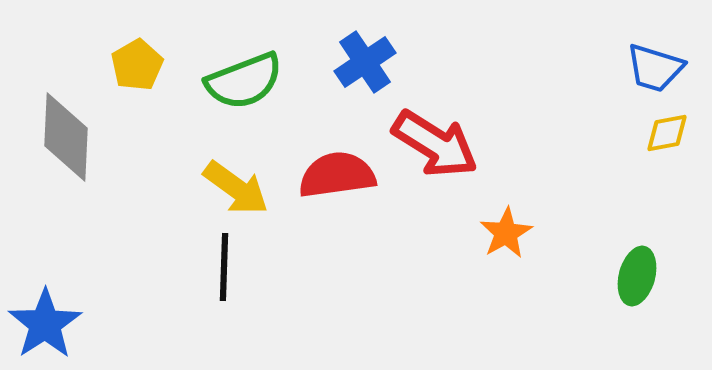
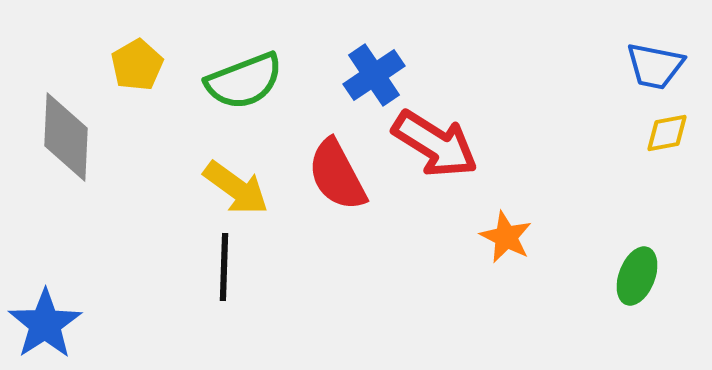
blue cross: moved 9 px right, 13 px down
blue trapezoid: moved 2 px up; rotated 6 degrees counterclockwise
red semicircle: rotated 110 degrees counterclockwise
orange star: moved 4 px down; rotated 16 degrees counterclockwise
green ellipse: rotated 6 degrees clockwise
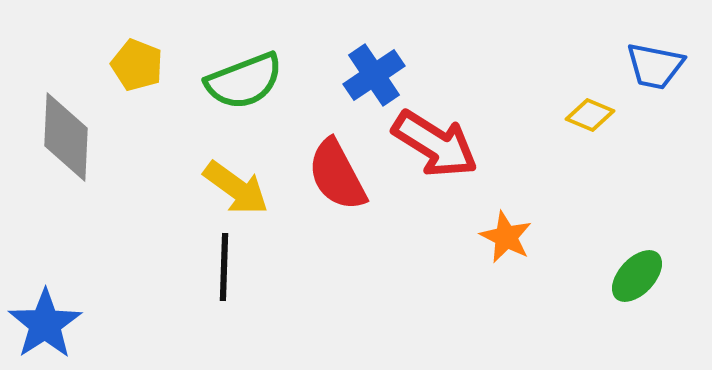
yellow pentagon: rotated 21 degrees counterclockwise
yellow diamond: moved 77 px left, 18 px up; rotated 33 degrees clockwise
green ellipse: rotated 22 degrees clockwise
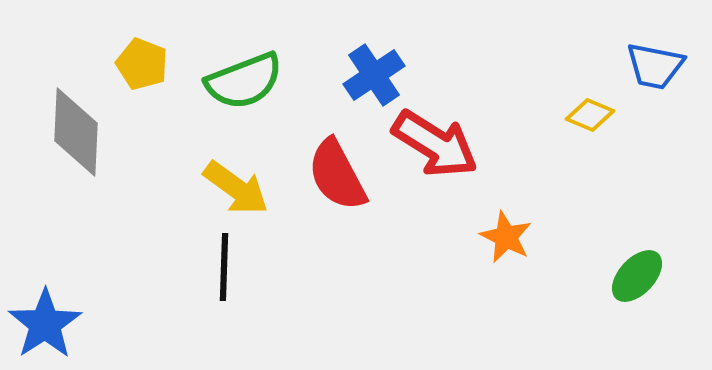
yellow pentagon: moved 5 px right, 1 px up
gray diamond: moved 10 px right, 5 px up
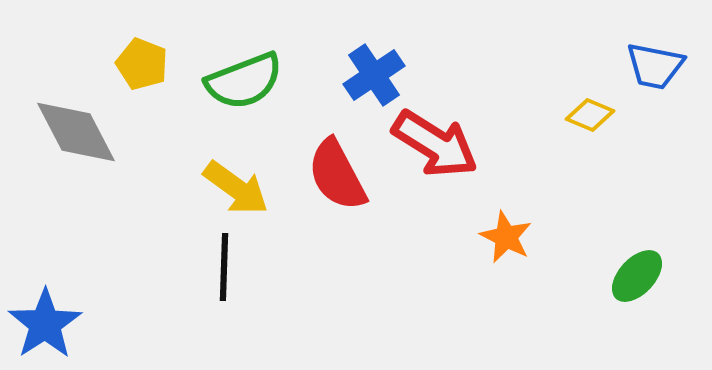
gray diamond: rotated 30 degrees counterclockwise
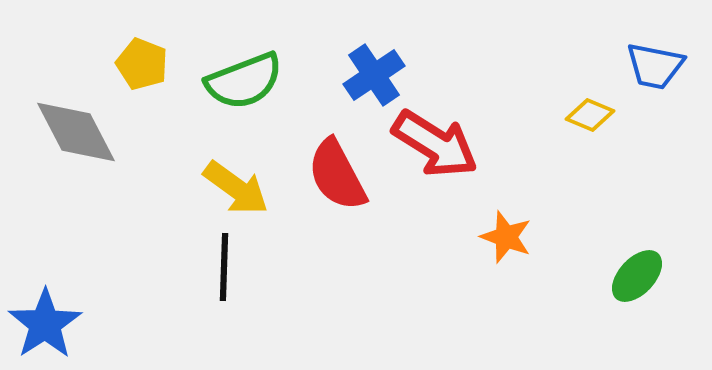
orange star: rotated 6 degrees counterclockwise
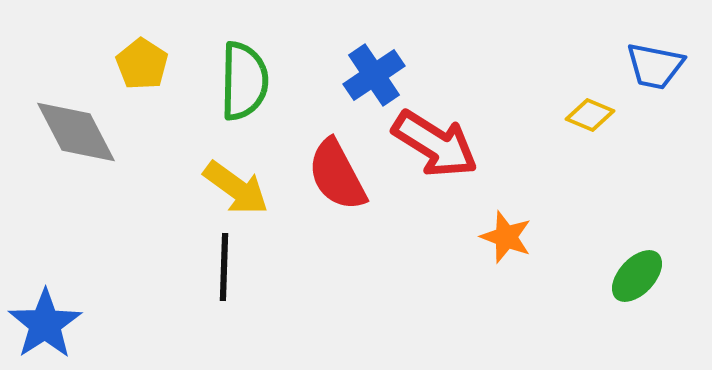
yellow pentagon: rotated 12 degrees clockwise
green semicircle: rotated 68 degrees counterclockwise
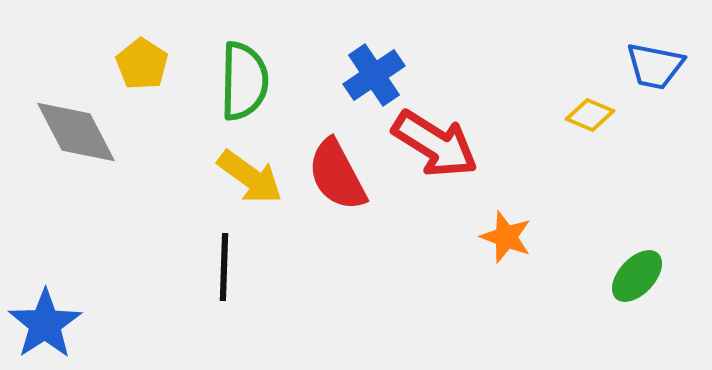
yellow arrow: moved 14 px right, 11 px up
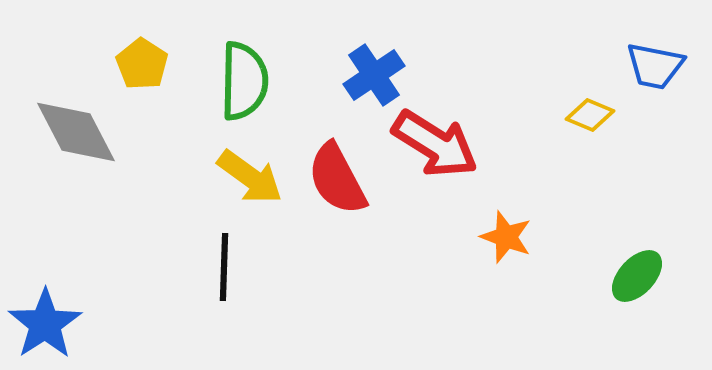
red semicircle: moved 4 px down
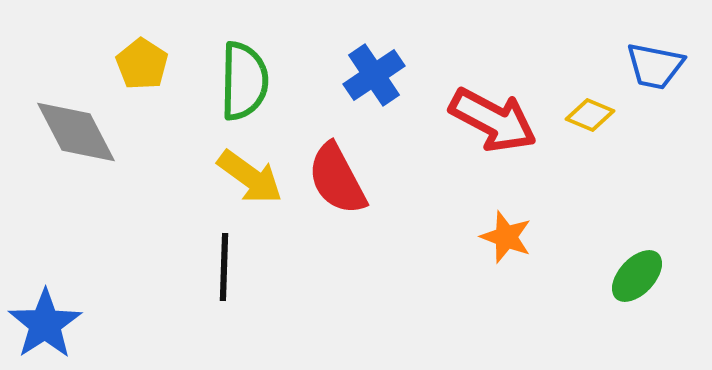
red arrow: moved 58 px right, 24 px up; rotated 4 degrees counterclockwise
